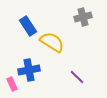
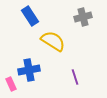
blue rectangle: moved 2 px right, 10 px up
yellow semicircle: moved 1 px right, 1 px up
purple line: moved 2 px left; rotated 28 degrees clockwise
pink rectangle: moved 1 px left
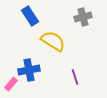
pink rectangle: rotated 64 degrees clockwise
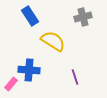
blue cross: rotated 15 degrees clockwise
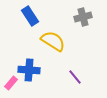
purple line: rotated 21 degrees counterclockwise
pink rectangle: moved 1 px up
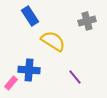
gray cross: moved 4 px right, 4 px down
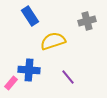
yellow semicircle: rotated 50 degrees counterclockwise
purple line: moved 7 px left
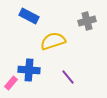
blue rectangle: moved 1 px left; rotated 30 degrees counterclockwise
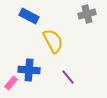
gray cross: moved 7 px up
yellow semicircle: rotated 80 degrees clockwise
